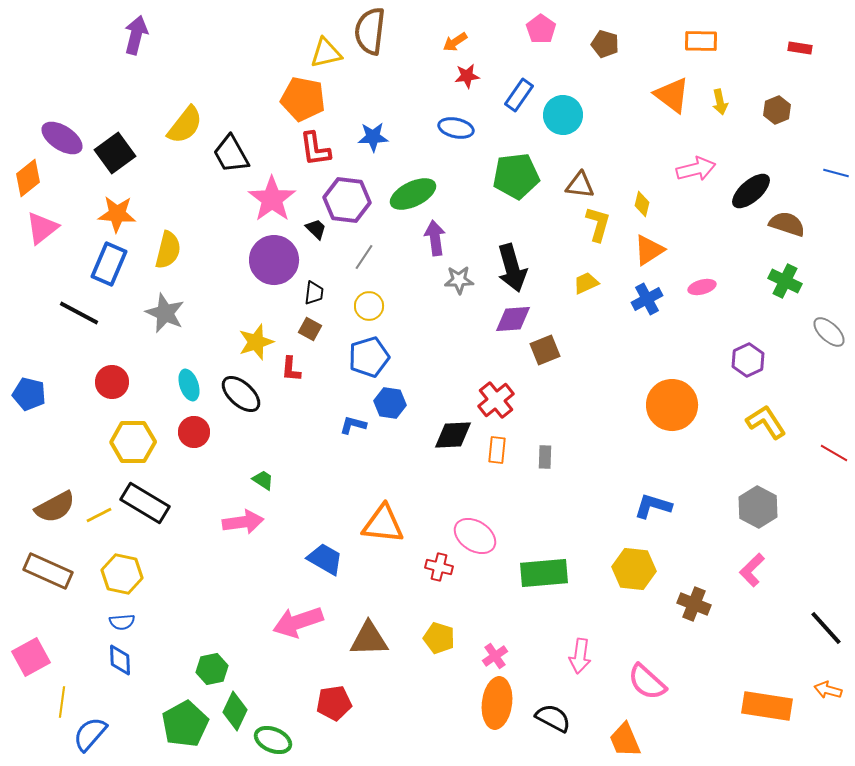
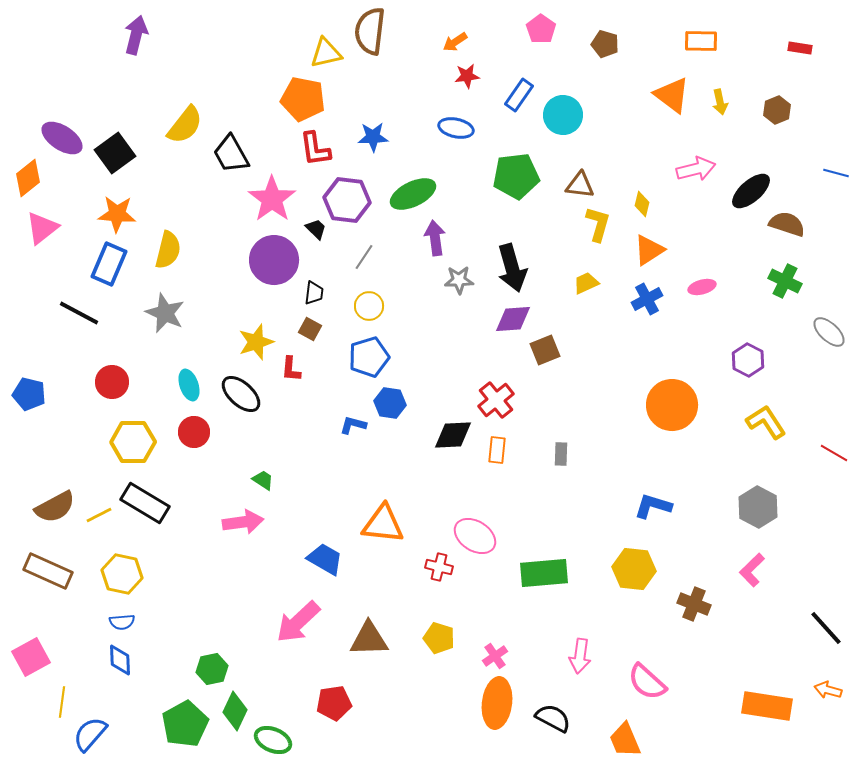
purple hexagon at (748, 360): rotated 8 degrees counterclockwise
gray rectangle at (545, 457): moved 16 px right, 3 px up
pink arrow at (298, 622): rotated 24 degrees counterclockwise
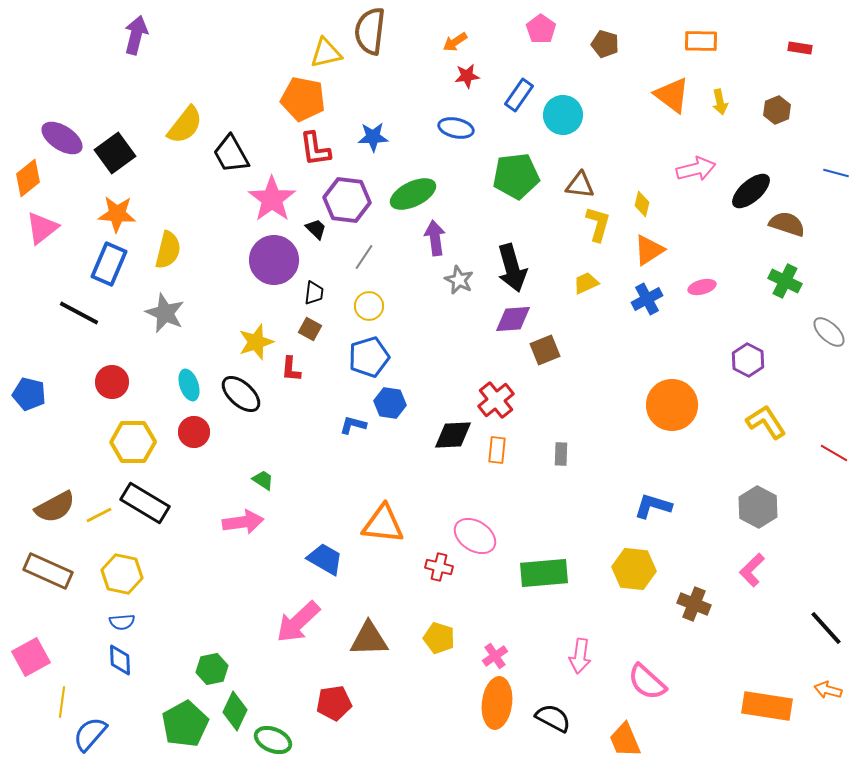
gray star at (459, 280): rotated 28 degrees clockwise
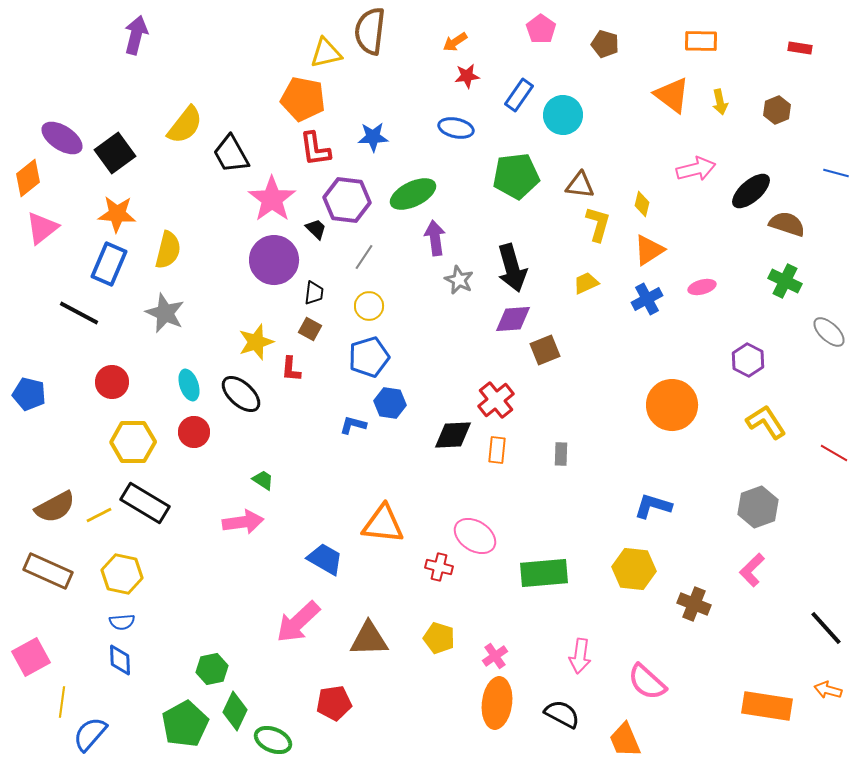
gray hexagon at (758, 507): rotated 12 degrees clockwise
black semicircle at (553, 718): moved 9 px right, 4 px up
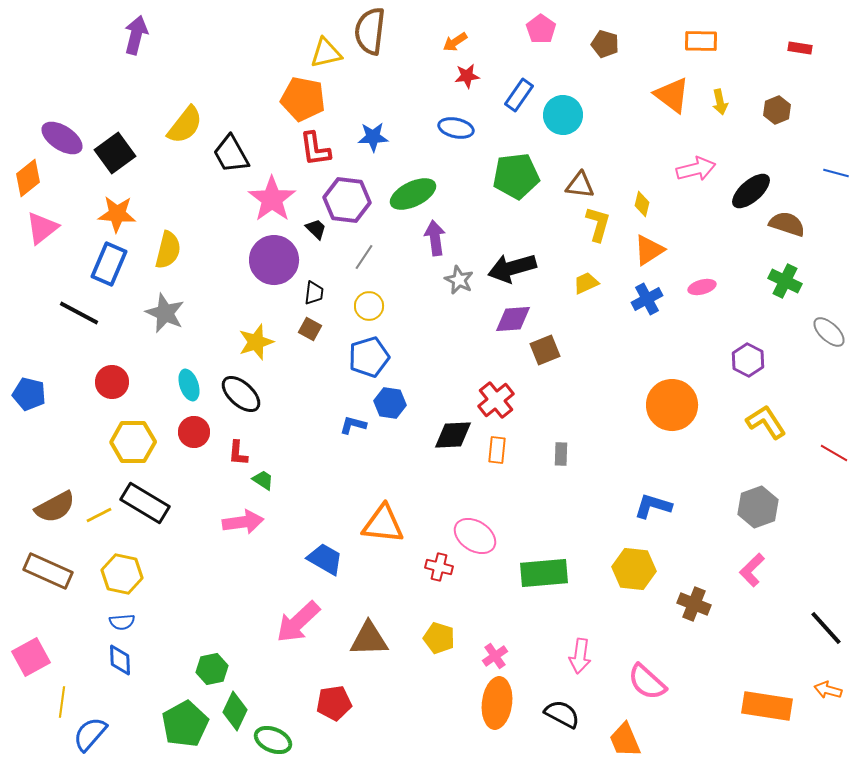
black arrow at (512, 268): rotated 90 degrees clockwise
red L-shape at (291, 369): moved 53 px left, 84 px down
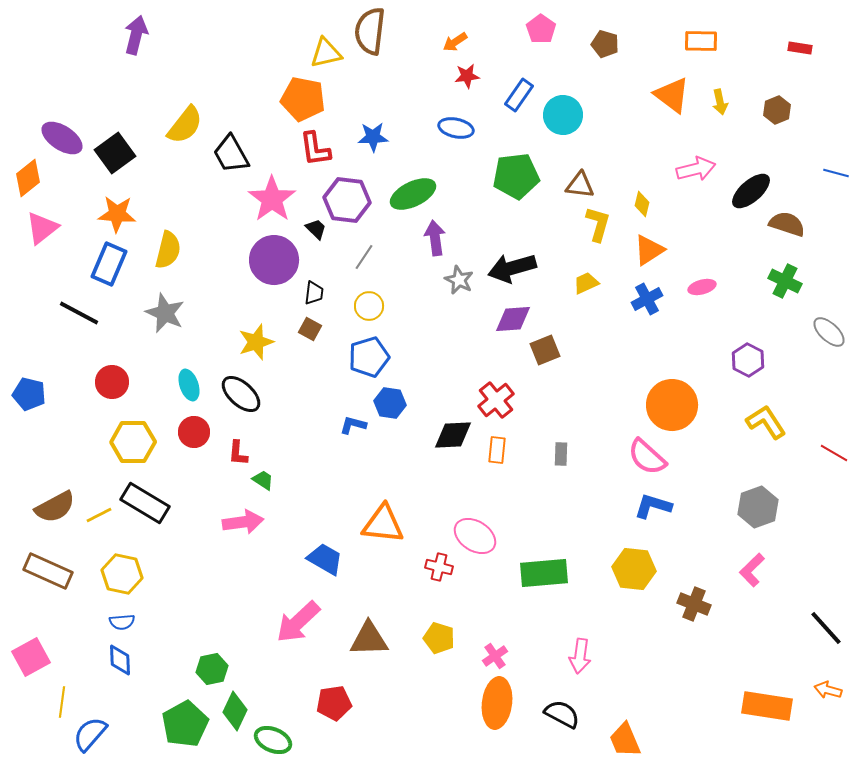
pink semicircle at (647, 682): moved 225 px up
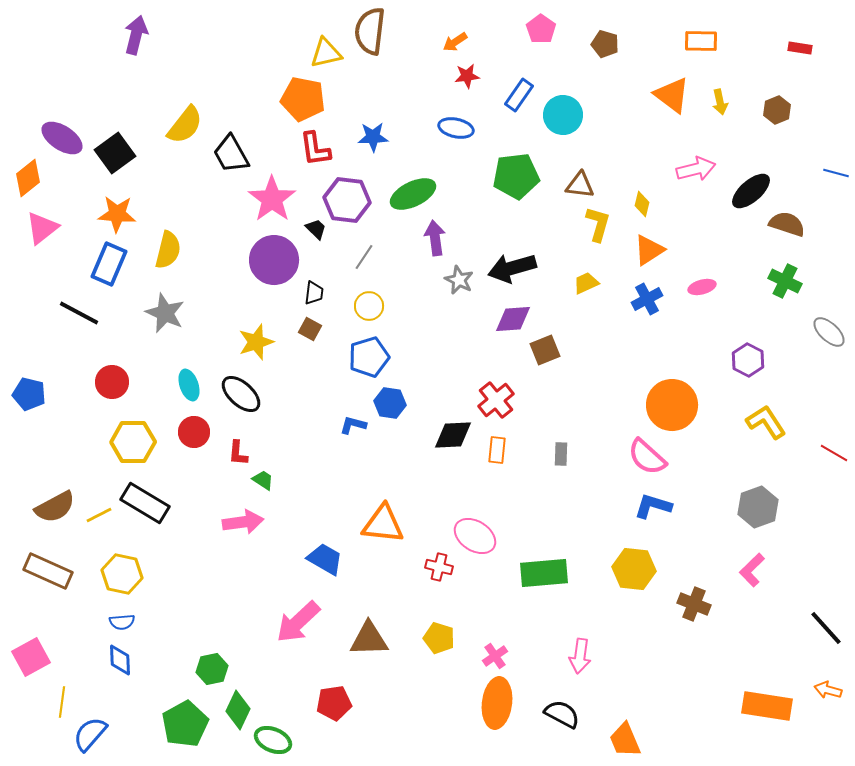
green diamond at (235, 711): moved 3 px right, 1 px up
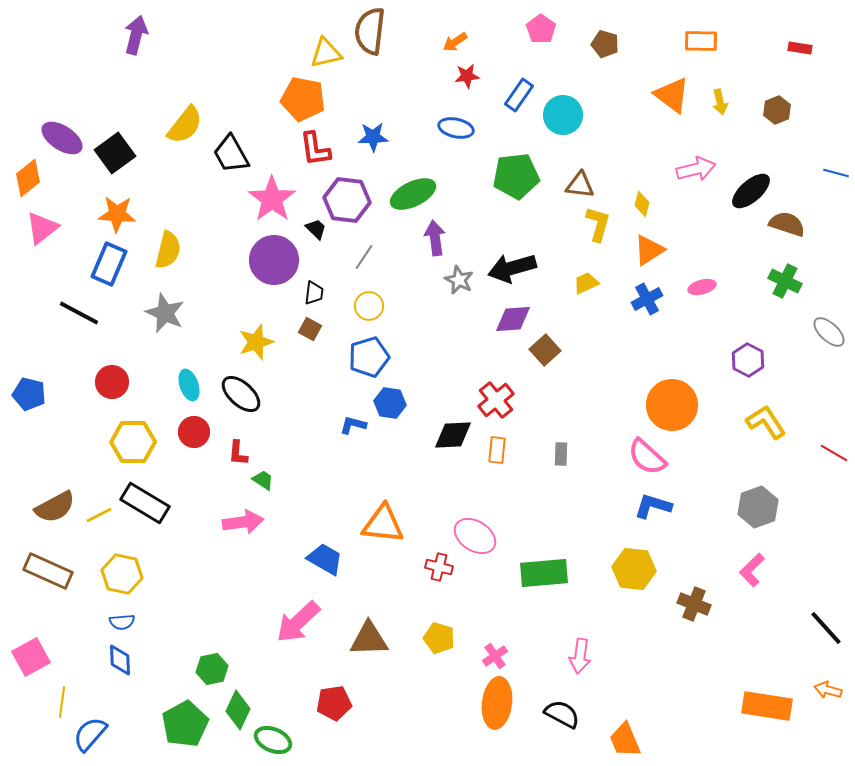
brown square at (545, 350): rotated 20 degrees counterclockwise
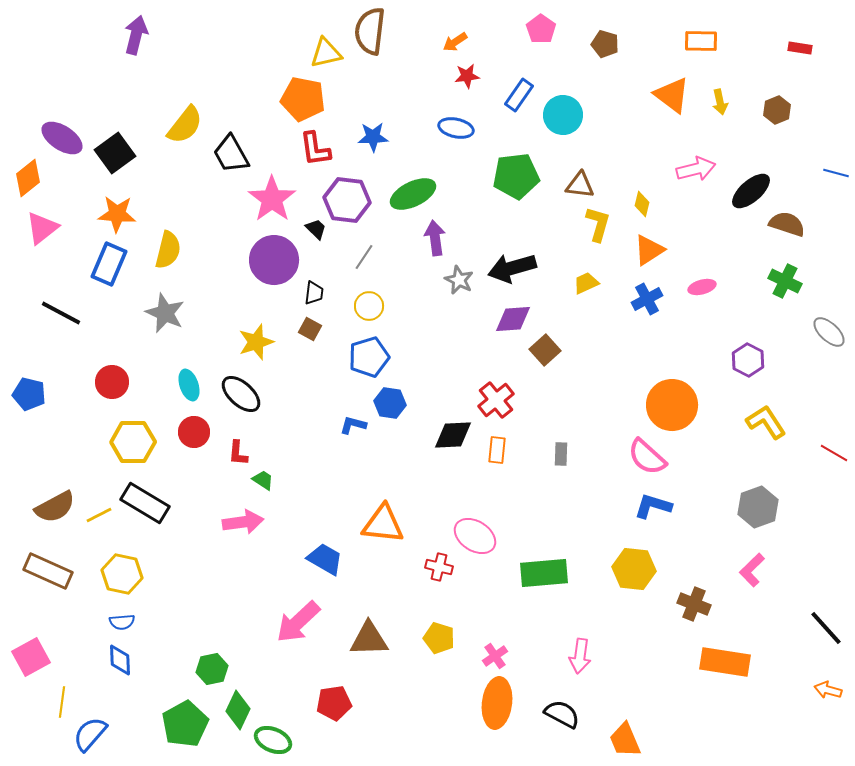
black line at (79, 313): moved 18 px left
orange rectangle at (767, 706): moved 42 px left, 44 px up
